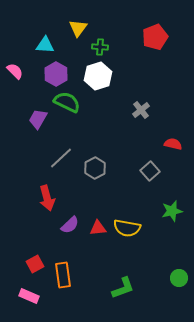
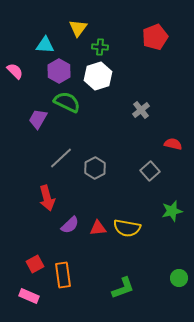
purple hexagon: moved 3 px right, 3 px up
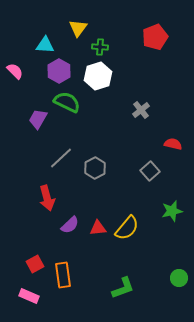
yellow semicircle: rotated 60 degrees counterclockwise
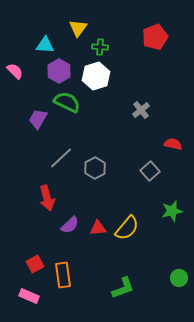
white hexagon: moved 2 px left
